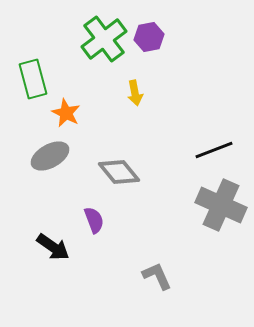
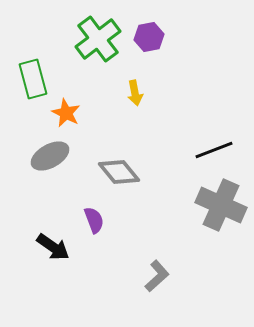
green cross: moved 6 px left
gray L-shape: rotated 72 degrees clockwise
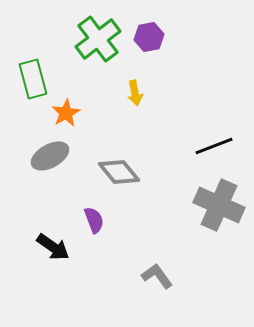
orange star: rotated 16 degrees clockwise
black line: moved 4 px up
gray cross: moved 2 px left
gray L-shape: rotated 84 degrees counterclockwise
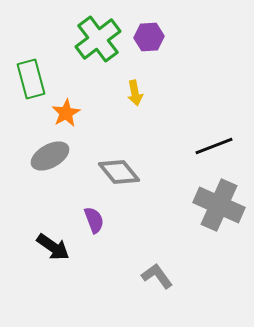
purple hexagon: rotated 8 degrees clockwise
green rectangle: moved 2 px left
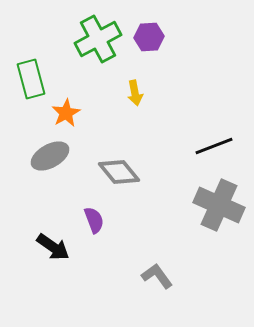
green cross: rotated 9 degrees clockwise
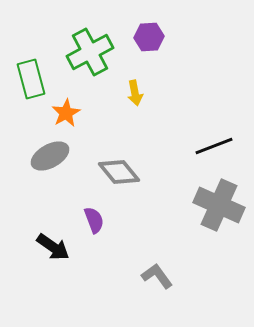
green cross: moved 8 px left, 13 px down
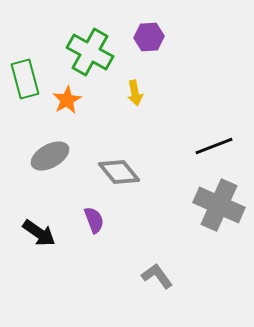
green cross: rotated 33 degrees counterclockwise
green rectangle: moved 6 px left
orange star: moved 1 px right, 13 px up
black arrow: moved 14 px left, 14 px up
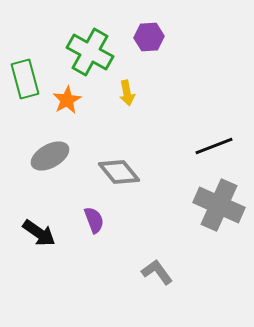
yellow arrow: moved 8 px left
gray L-shape: moved 4 px up
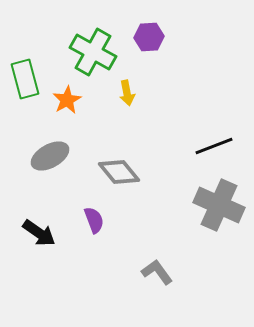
green cross: moved 3 px right
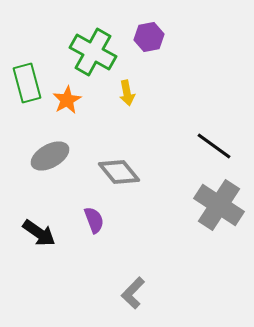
purple hexagon: rotated 8 degrees counterclockwise
green rectangle: moved 2 px right, 4 px down
black line: rotated 57 degrees clockwise
gray cross: rotated 9 degrees clockwise
gray L-shape: moved 24 px left, 21 px down; rotated 100 degrees counterclockwise
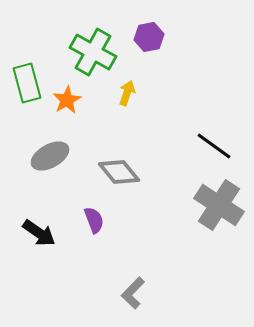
yellow arrow: rotated 150 degrees counterclockwise
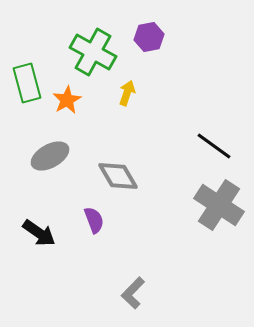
gray diamond: moved 1 px left, 4 px down; rotated 9 degrees clockwise
